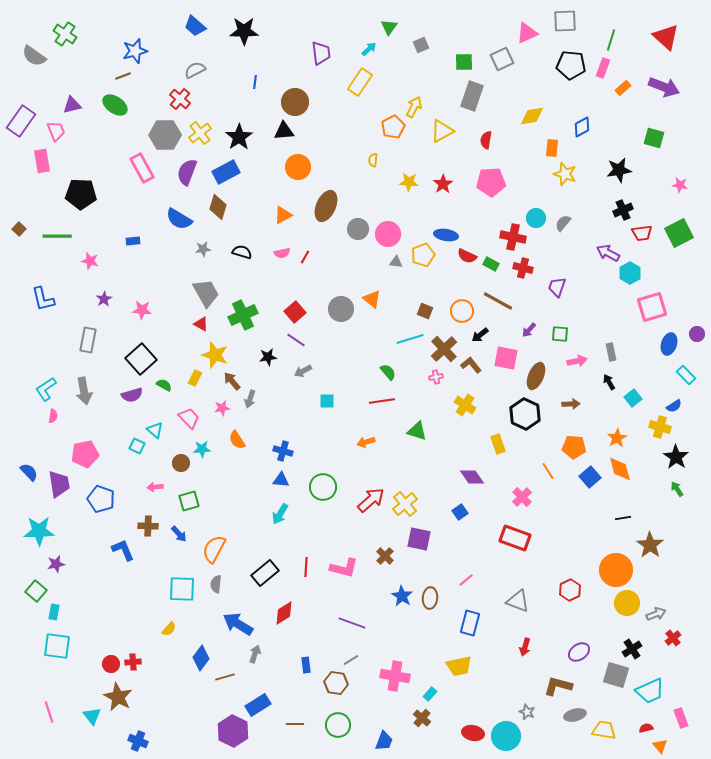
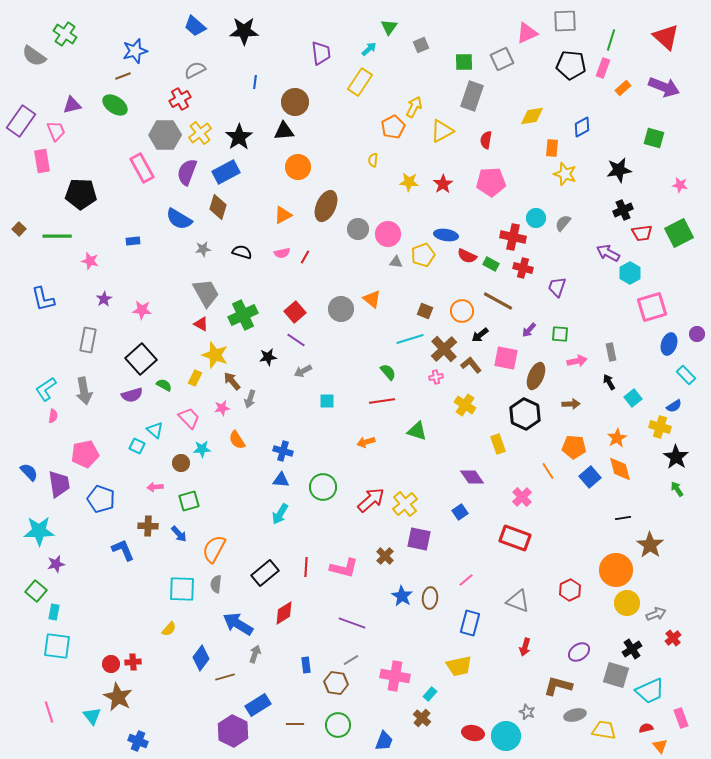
red cross at (180, 99): rotated 20 degrees clockwise
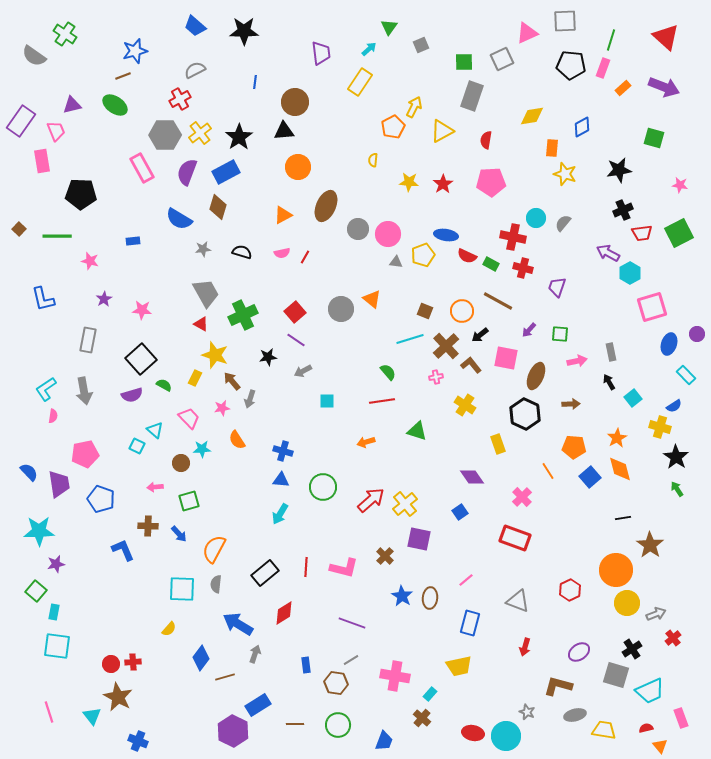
brown cross at (444, 349): moved 2 px right, 3 px up
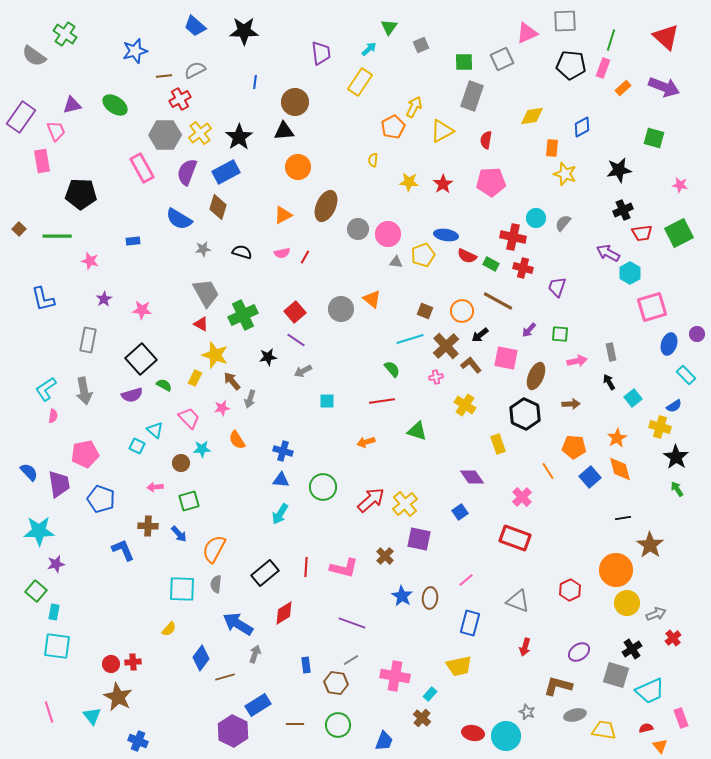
brown line at (123, 76): moved 41 px right; rotated 14 degrees clockwise
purple rectangle at (21, 121): moved 4 px up
green semicircle at (388, 372): moved 4 px right, 3 px up
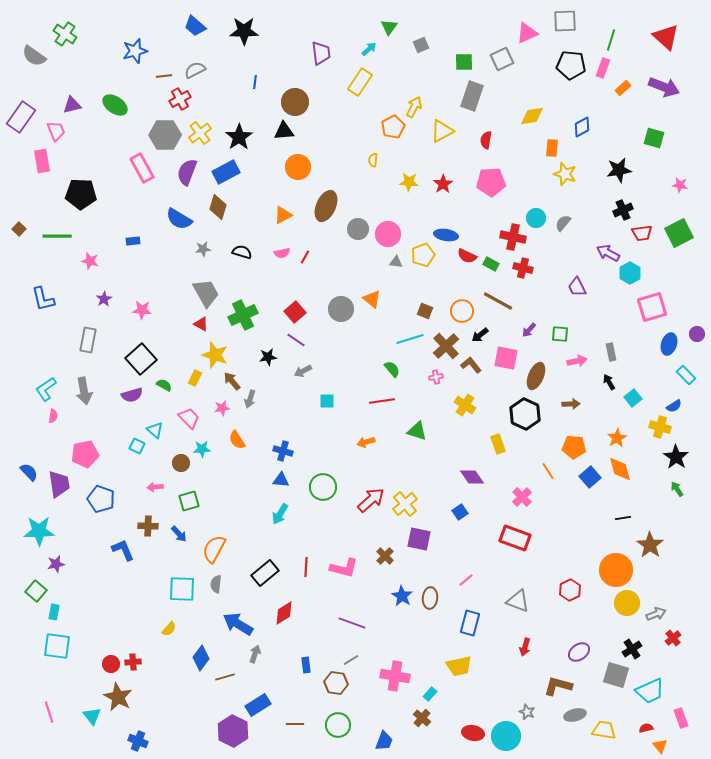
purple trapezoid at (557, 287): moved 20 px right; rotated 45 degrees counterclockwise
